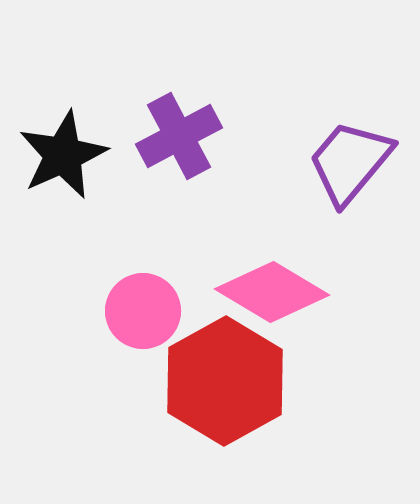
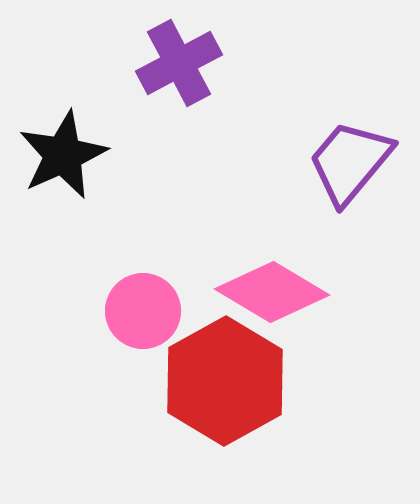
purple cross: moved 73 px up
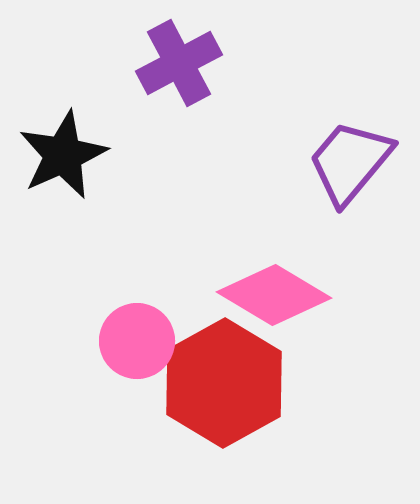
pink diamond: moved 2 px right, 3 px down
pink circle: moved 6 px left, 30 px down
red hexagon: moved 1 px left, 2 px down
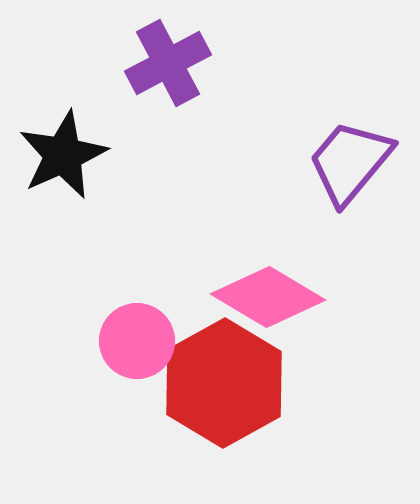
purple cross: moved 11 px left
pink diamond: moved 6 px left, 2 px down
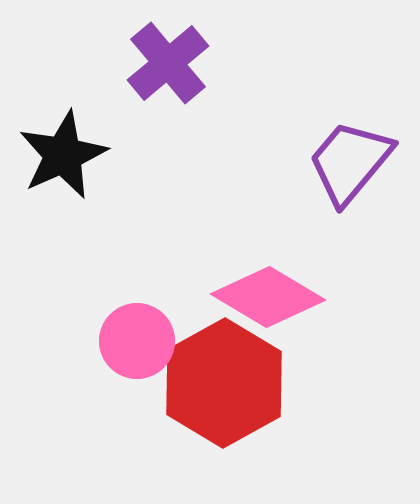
purple cross: rotated 12 degrees counterclockwise
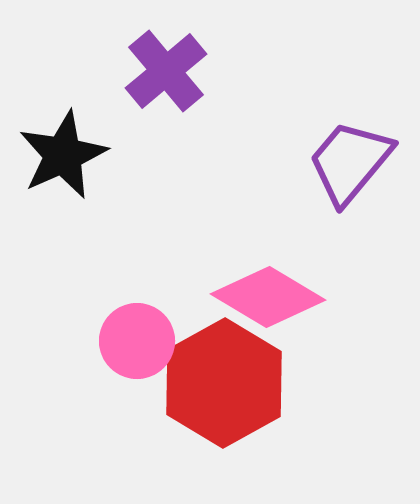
purple cross: moved 2 px left, 8 px down
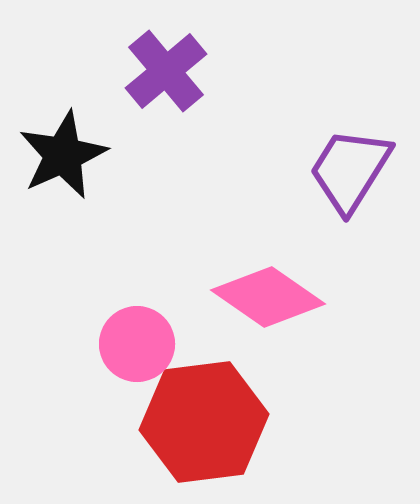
purple trapezoid: moved 8 px down; rotated 8 degrees counterclockwise
pink diamond: rotated 4 degrees clockwise
pink circle: moved 3 px down
red hexagon: moved 20 px left, 39 px down; rotated 22 degrees clockwise
